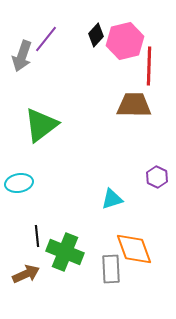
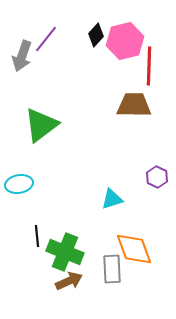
cyan ellipse: moved 1 px down
gray rectangle: moved 1 px right
brown arrow: moved 43 px right, 7 px down
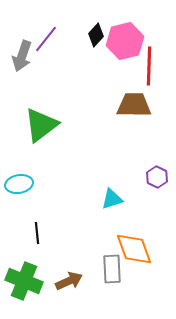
black line: moved 3 px up
green cross: moved 41 px left, 29 px down
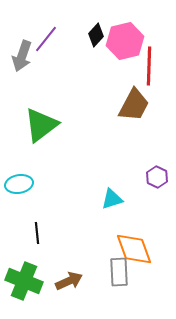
brown trapezoid: rotated 117 degrees clockwise
gray rectangle: moved 7 px right, 3 px down
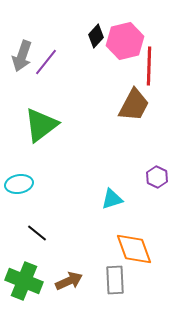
black diamond: moved 1 px down
purple line: moved 23 px down
black line: rotated 45 degrees counterclockwise
gray rectangle: moved 4 px left, 8 px down
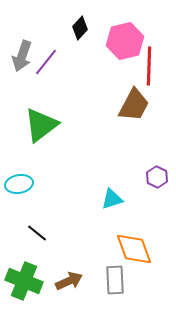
black diamond: moved 16 px left, 8 px up
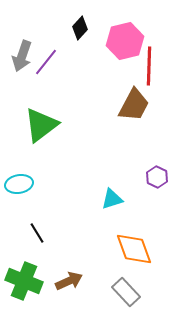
black line: rotated 20 degrees clockwise
gray rectangle: moved 11 px right, 12 px down; rotated 40 degrees counterclockwise
